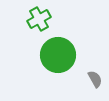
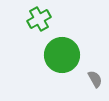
green circle: moved 4 px right
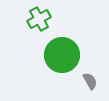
gray semicircle: moved 5 px left, 2 px down
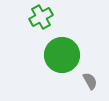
green cross: moved 2 px right, 2 px up
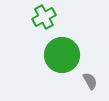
green cross: moved 3 px right
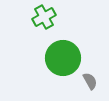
green circle: moved 1 px right, 3 px down
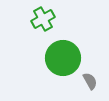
green cross: moved 1 px left, 2 px down
